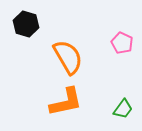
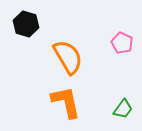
orange L-shape: rotated 90 degrees counterclockwise
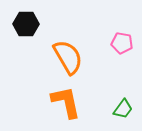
black hexagon: rotated 15 degrees counterclockwise
pink pentagon: rotated 15 degrees counterclockwise
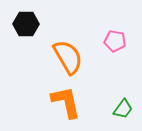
pink pentagon: moved 7 px left, 2 px up
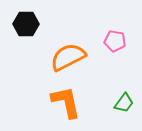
orange semicircle: rotated 87 degrees counterclockwise
green trapezoid: moved 1 px right, 6 px up
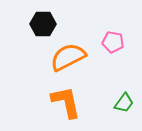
black hexagon: moved 17 px right
pink pentagon: moved 2 px left, 1 px down
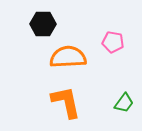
orange semicircle: rotated 24 degrees clockwise
